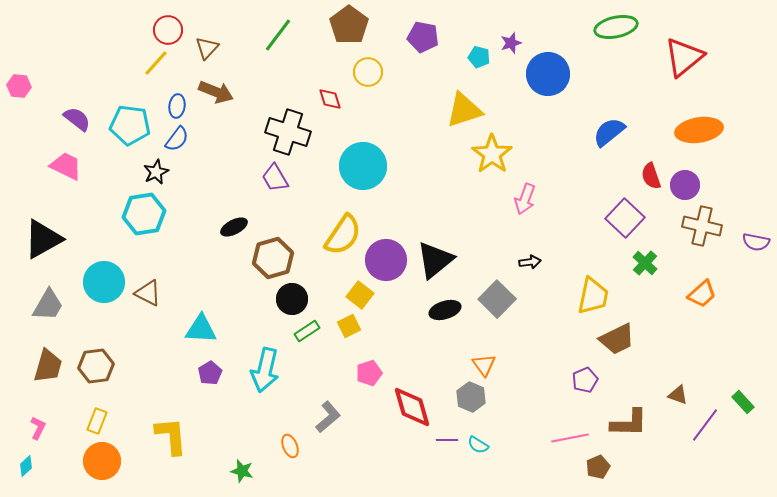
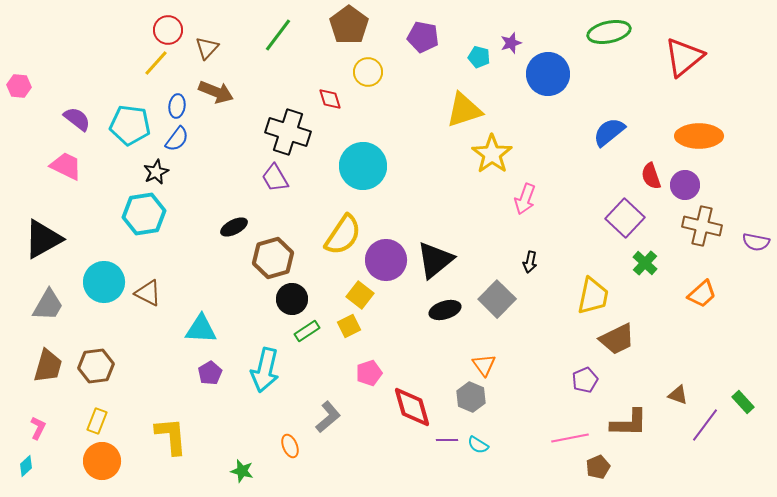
green ellipse at (616, 27): moved 7 px left, 5 px down
orange ellipse at (699, 130): moved 6 px down; rotated 9 degrees clockwise
black arrow at (530, 262): rotated 110 degrees clockwise
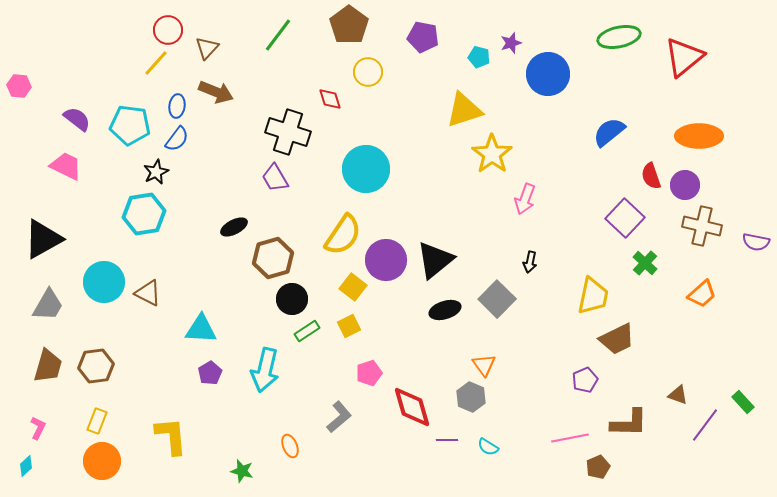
green ellipse at (609, 32): moved 10 px right, 5 px down
cyan circle at (363, 166): moved 3 px right, 3 px down
yellow square at (360, 295): moved 7 px left, 8 px up
gray L-shape at (328, 417): moved 11 px right
cyan semicircle at (478, 445): moved 10 px right, 2 px down
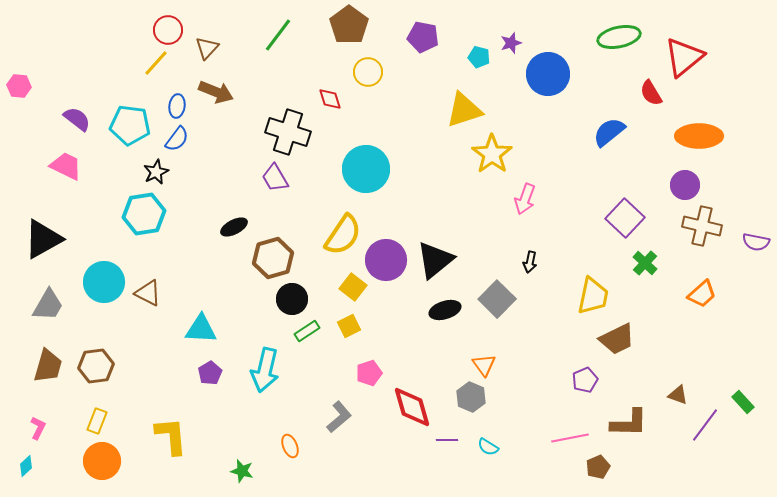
red semicircle at (651, 176): moved 83 px up; rotated 12 degrees counterclockwise
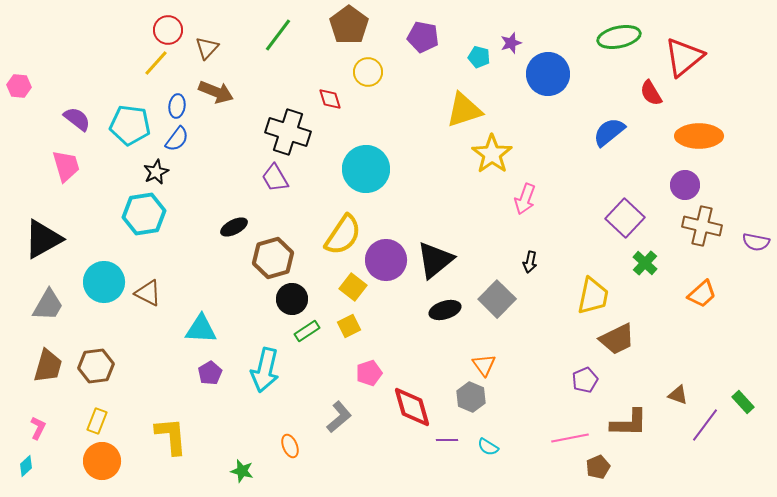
pink trapezoid at (66, 166): rotated 48 degrees clockwise
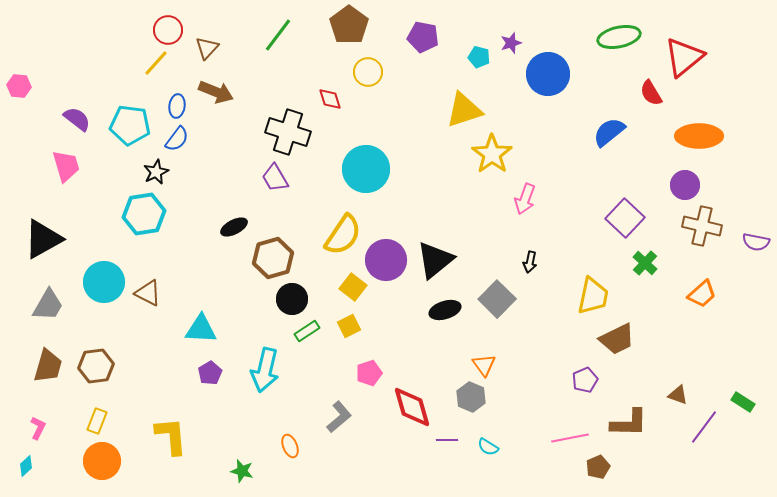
green rectangle at (743, 402): rotated 15 degrees counterclockwise
purple line at (705, 425): moved 1 px left, 2 px down
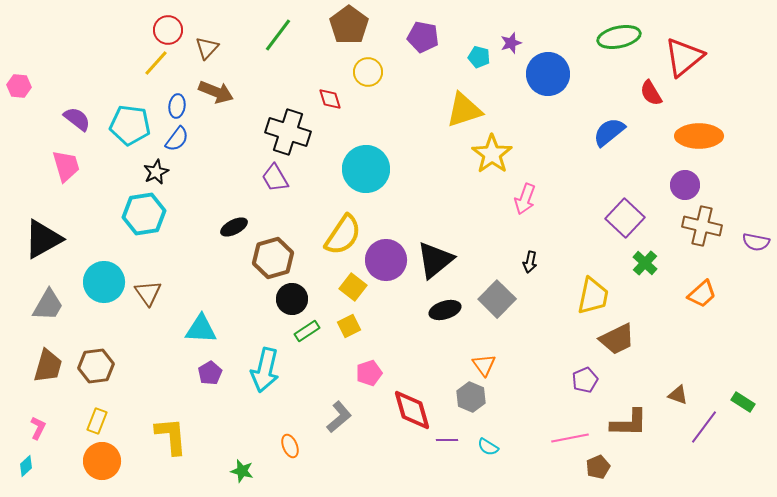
brown triangle at (148, 293): rotated 28 degrees clockwise
red diamond at (412, 407): moved 3 px down
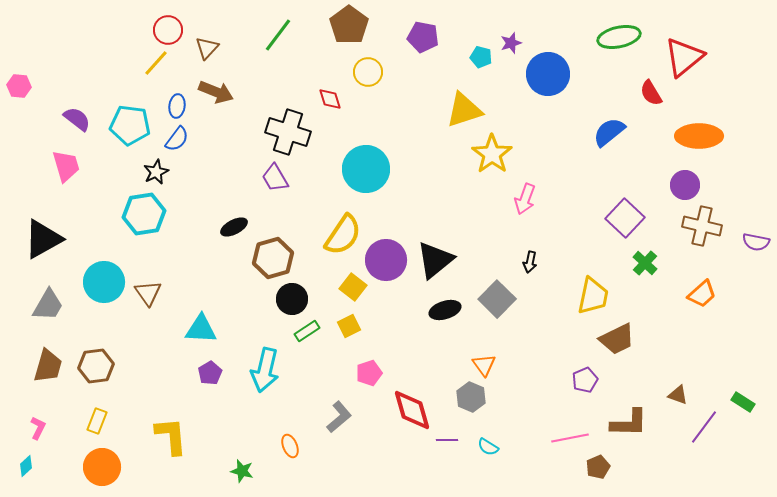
cyan pentagon at (479, 57): moved 2 px right
orange circle at (102, 461): moved 6 px down
